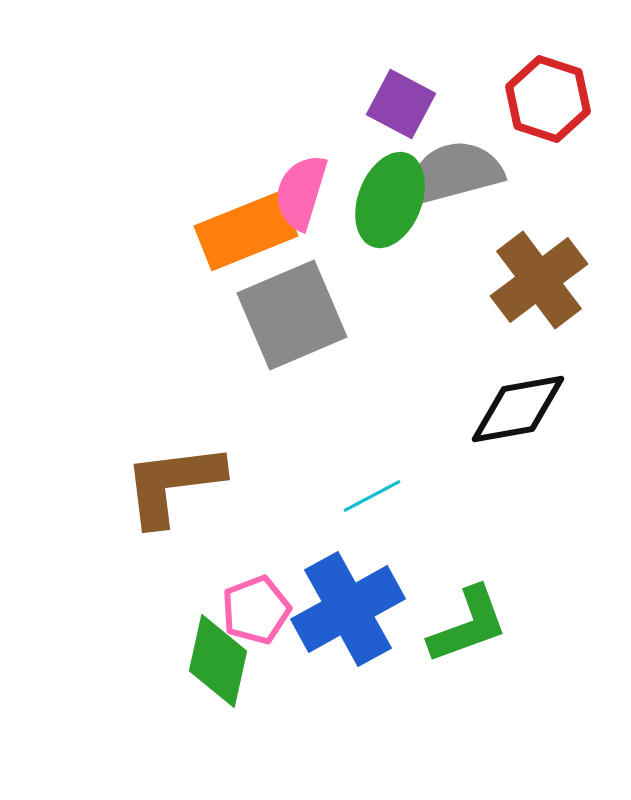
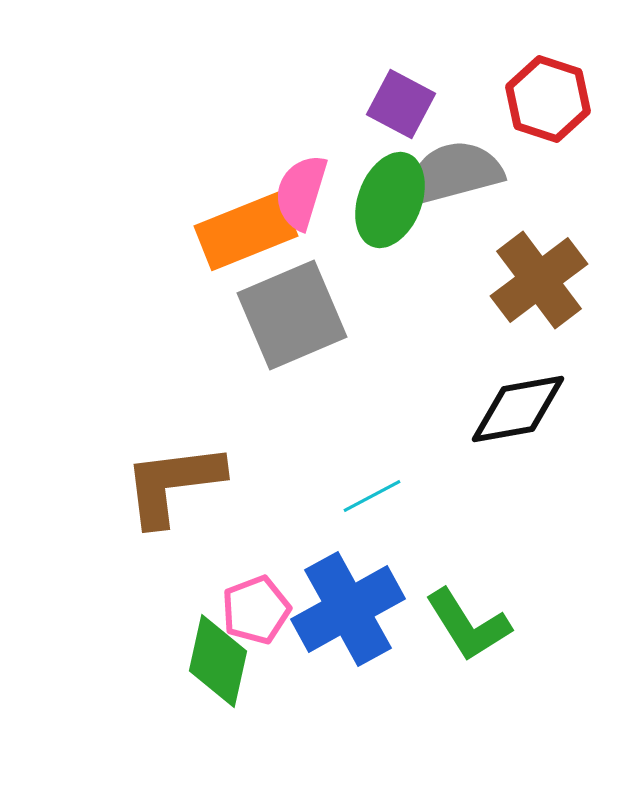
green L-shape: rotated 78 degrees clockwise
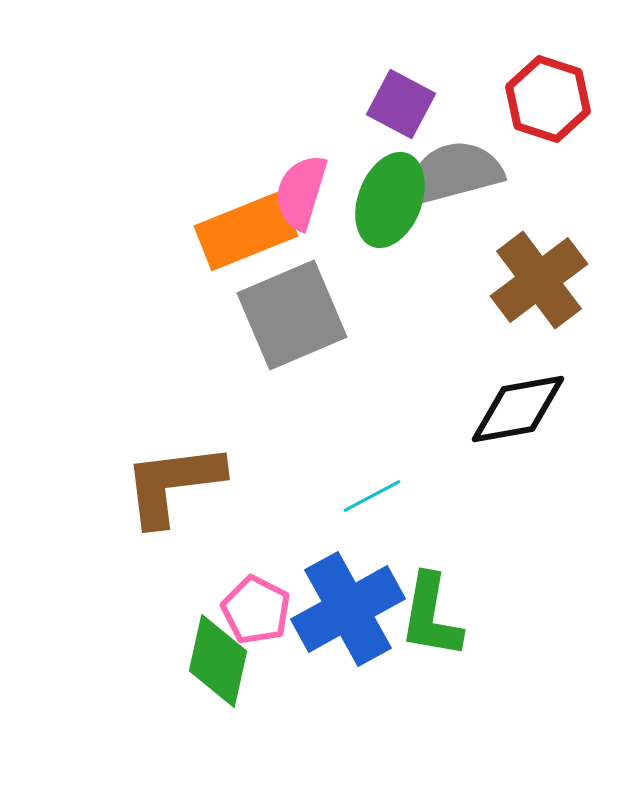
pink pentagon: rotated 24 degrees counterclockwise
green L-shape: moved 37 px left, 9 px up; rotated 42 degrees clockwise
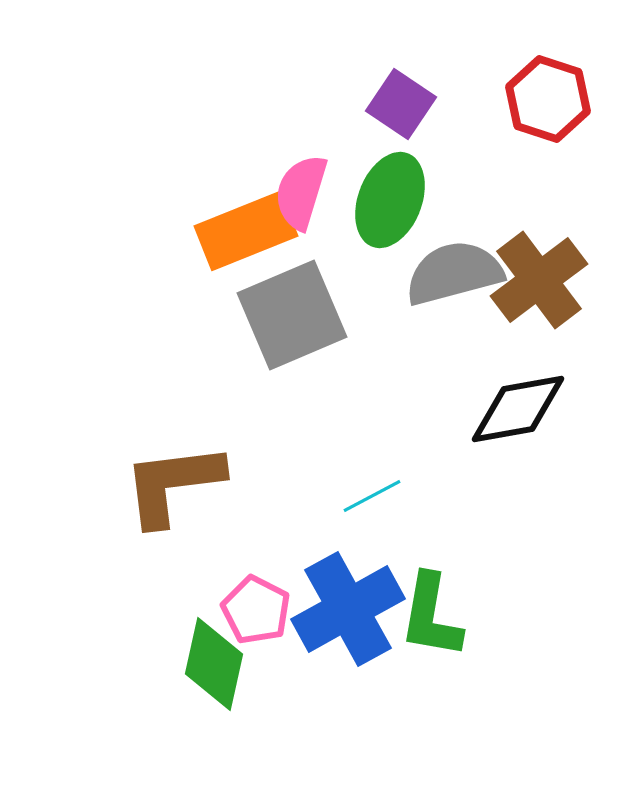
purple square: rotated 6 degrees clockwise
gray semicircle: moved 100 px down
green diamond: moved 4 px left, 3 px down
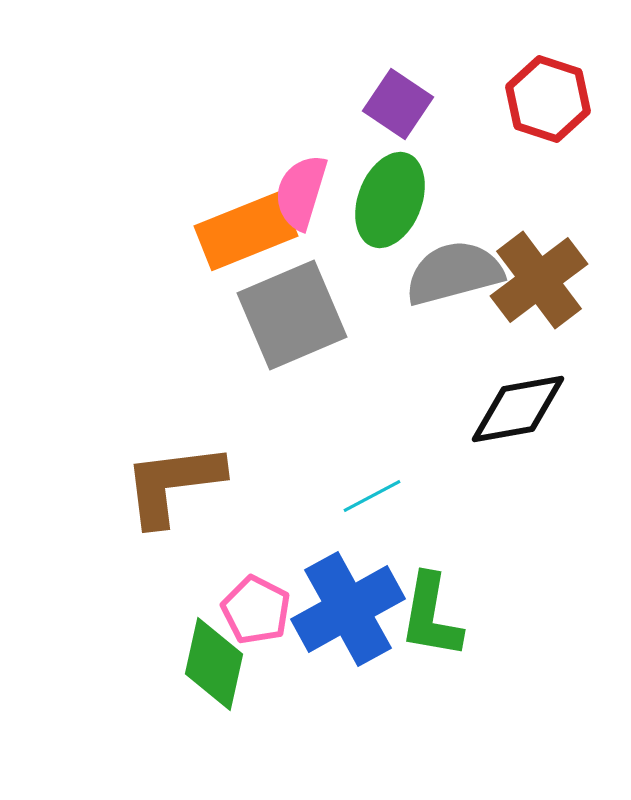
purple square: moved 3 px left
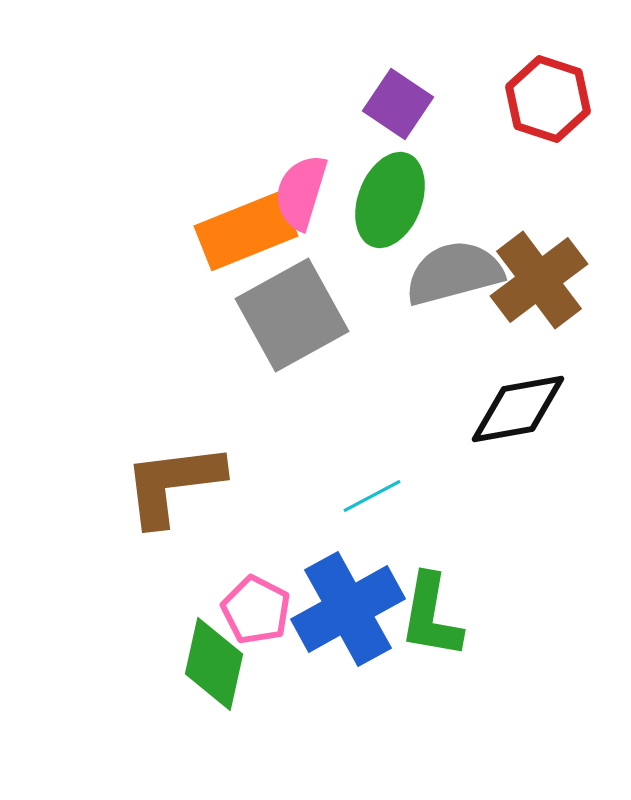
gray square: rotated 6 degrees counterclockwise
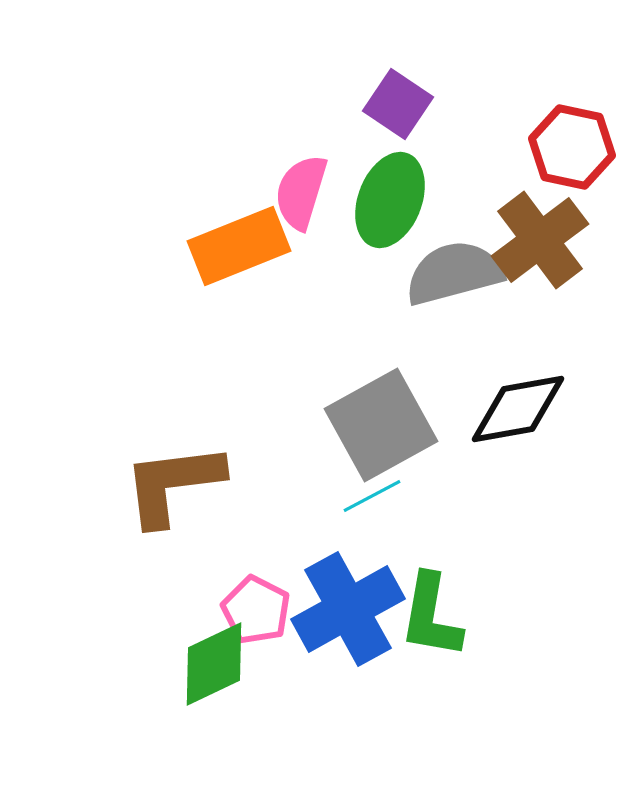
red hexagon: moved 24 px right, 48 px down; rotated 6 degrees counterclockwise
orange rectangle: moved 7 px left, 15 px down
brown cross: moved 1 px right, 40 px up
gray square: moved 89 px right, 110 px down
green diamond: rotated 52 degrees clockwise
